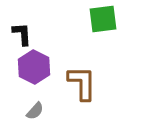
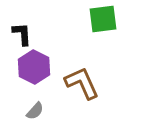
brown L-shape: rotated 24 degrees counterclockwise
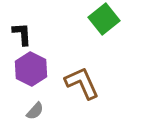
green square: moved 1 px right; rotated 32 degrees counterclockwise
purple hexagon: moved 3 px left, 2 px down
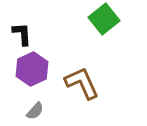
purple hexagon: moved 1 px right; rotated 8 degrees clockwise
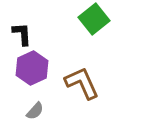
green square: moved 10 px left
purple hexagon: moved 1 px up
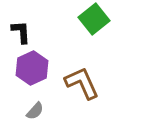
black L-shape: moved 1 px left, 2 px up
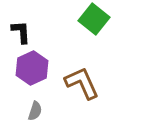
green square: rotated 12 degrees counterclockwise
gray semicircle: rotated 24 degrees counterclockwise
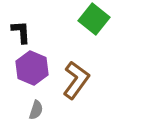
purple hexagon: rotated 12 degrees counterclockwise
brown L-shape: moved 6 px left, 3 px up; rotated 60 degrees clockwise
gray semicircle: moved 1 px right, 1 px up
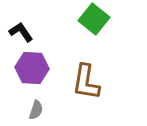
black L-shape: rotated 30 degrees counterclockwise
purple hexagon: rotated 20 degrees counterclockwise
brown L-shape: moved 10 px right, 2 px down; rotated 153 degrees clockwise
